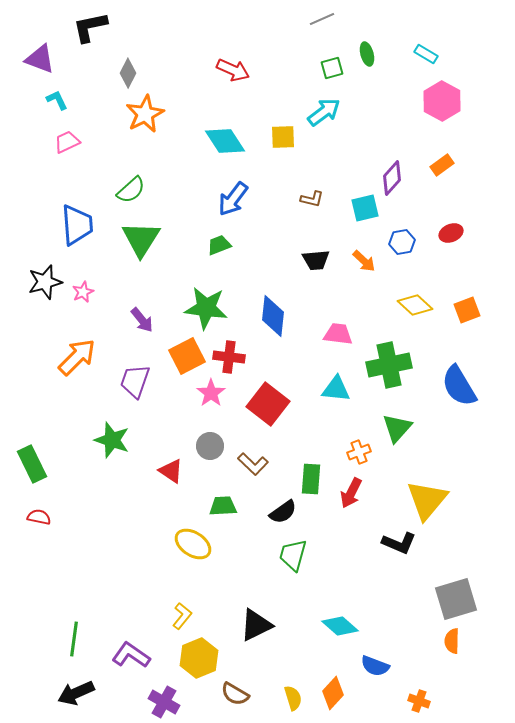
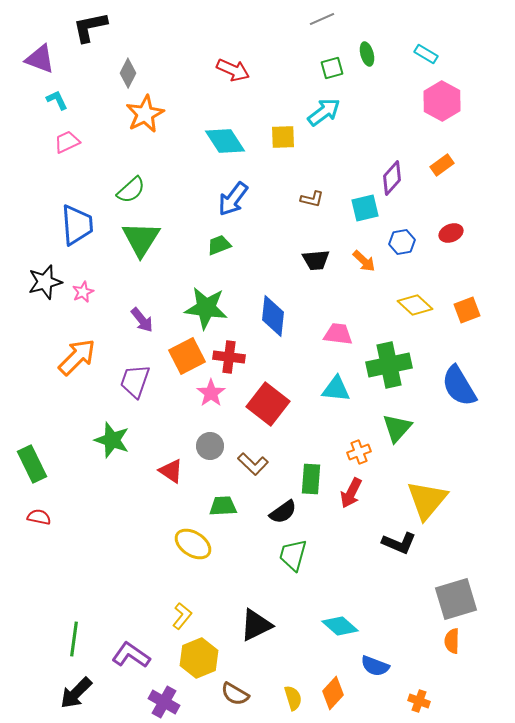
black arrow at (76, 693): rotated 21 degrees counterclockwise
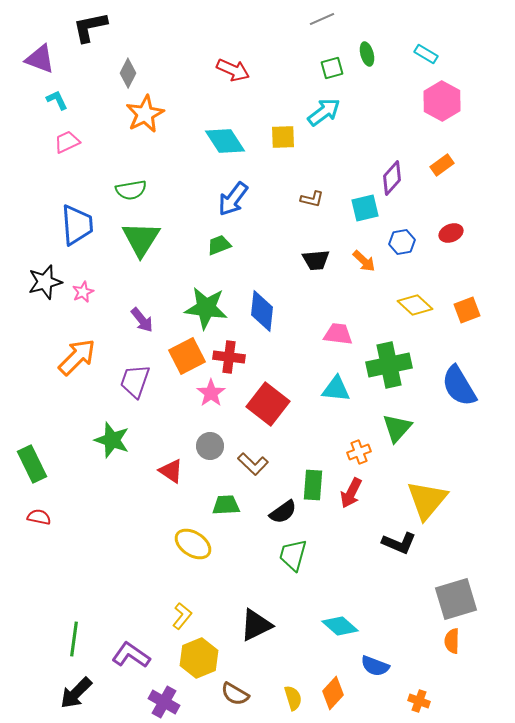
green semicircle at (131, 190): rotated 32 degrees clockwise
blue diamond at (273, 316): moved 11 px left, 5 px up
green rectangle at (311, 479): moved 2 px right, 6 px down
green trapezoid at (223, 506): moved 3 px right, 1 px up
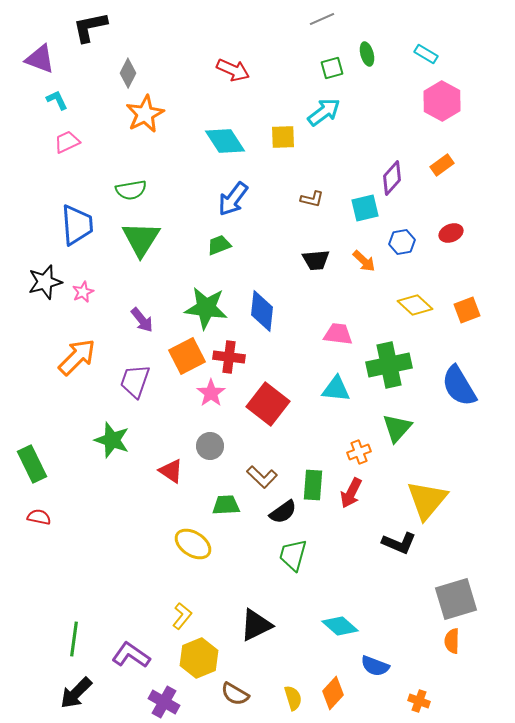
brown L-shape at (253, 464): moved 9 px right, 13 px down
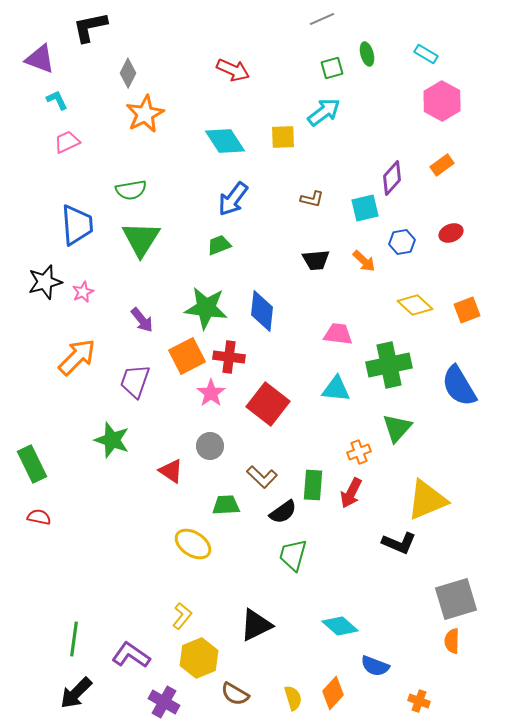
yellow triangle at (427, 500): rotated 27 degrees clockwise
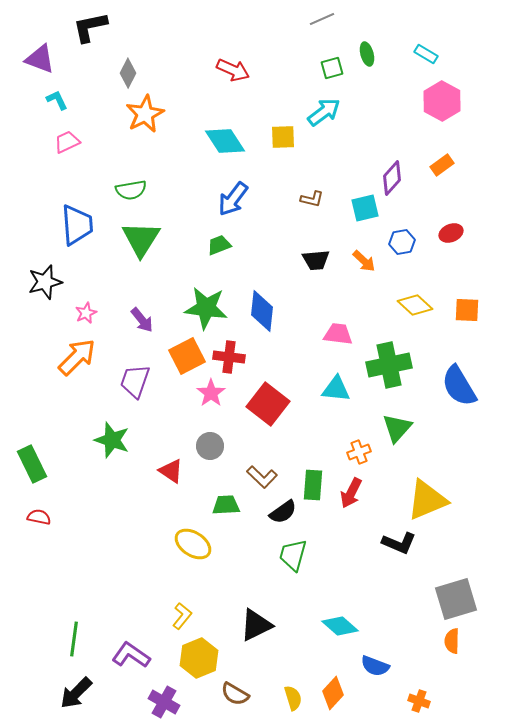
pink star at (83, 292): moved 3 px right, 21 px down
orange square at (467, 310): rotated 24 degrees clockwise
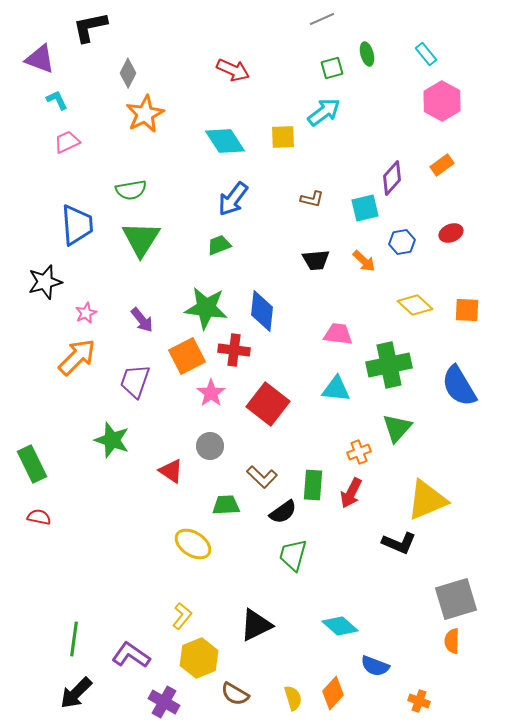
cyan rectangle at (426, 54): rotated 20 degrees clockwise
red cross at (229, 357): moved 5 px right, 7 px up
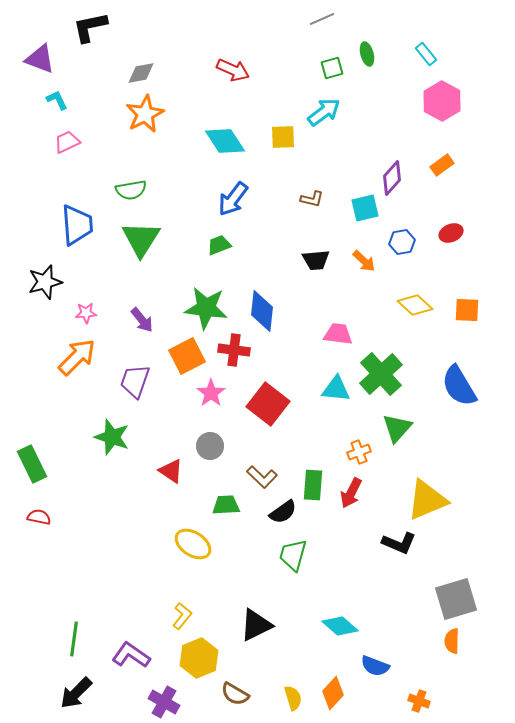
gray diamond at (128, 73): moved 13 px right; rotated 52 degrees clockwise
pink star at (86, 313): rotated 20 degrees clockwise
green cross at (389, 365): moved 8 px left, 9 px down; rotated 30 degrees counterclockwise
green star at (112, 440): moved 3 px up
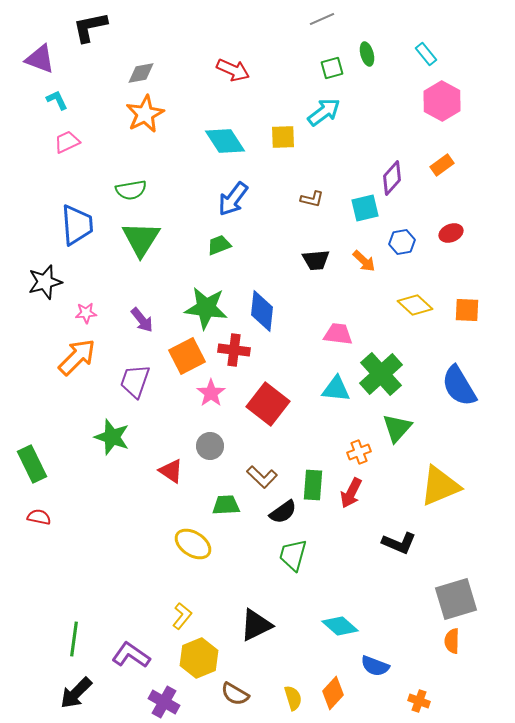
yellow triangle at (427, 500): moved 13 px right, 14 px up
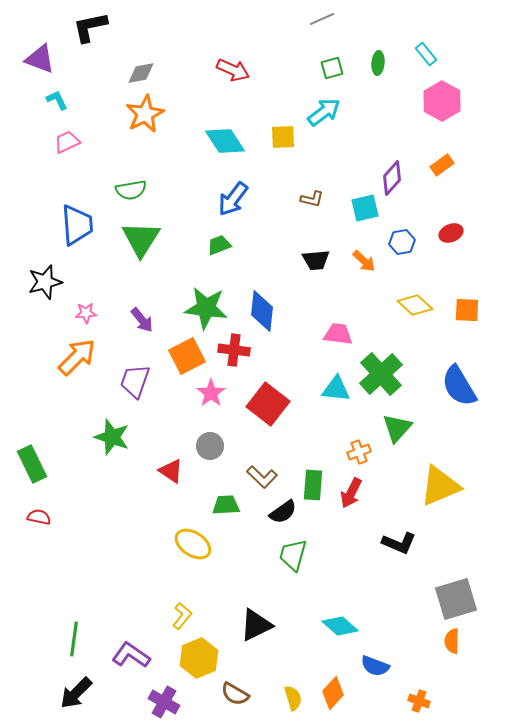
green ellipse at (367, 54): moved 11 px right, 9 px down; rotated 20 degrees clockwise
